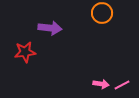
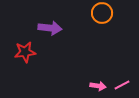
pink arrow: moved 3 px left, 2 px down
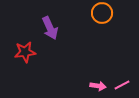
purple arrow: rotated 60 degrees clockwise
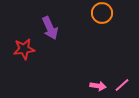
red star: moved 1 px left, 3 px up
pink line: rotated 14 degrees counterclockwise
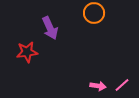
orange circle: moved 8 px left
red star: moved 3 px right, 3 px down
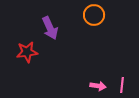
orange circle: moved 2 px down
pink line: rotated 42 degrees counterclockwise
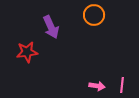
purple arrow: moved 1 px right, 1 px up
pink arrow: moved 1 px left
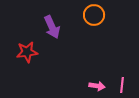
purple arrow: moved 1 px right
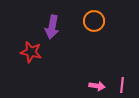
orange circle: moved 6 px down
purple arrow: rotated 35 degrees clockwise
red star: moved 4 px right; rotated 20 degrees clockwise
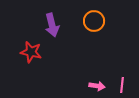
purple arrow: moved 2 px up; rotated 25 degrees counterclockwise
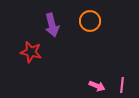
orange circle: moved 4 px left
pink arrow: rotated 14 degrees clockwise
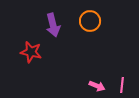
purple arrow: moved 1 px right
